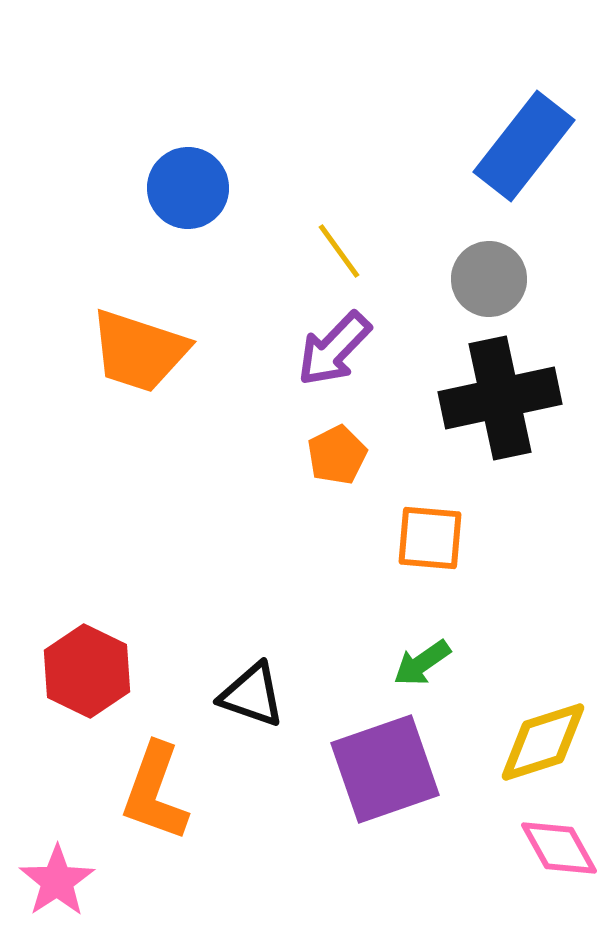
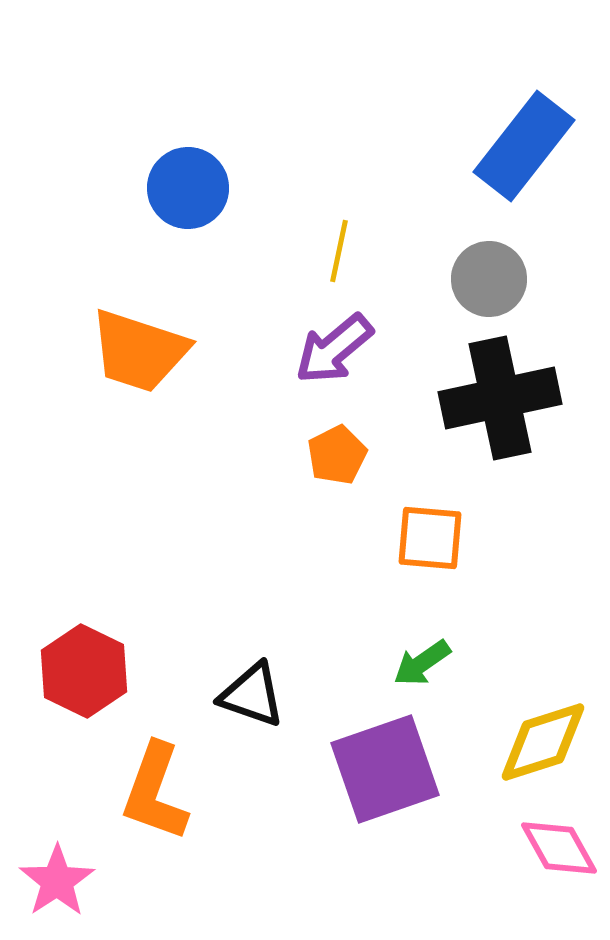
yellow line: rotated 48 degrees clockwise
purple arrow: rotated 6 degrees clockwise
red hexagon: moved 3 px left
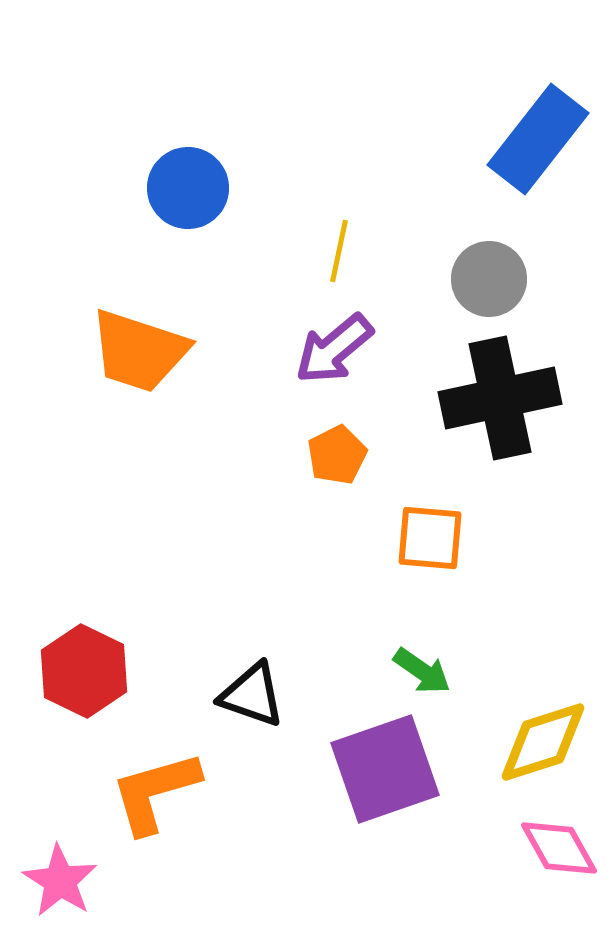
blue rectangle: moved 14 px right, 7 px up
green arrow: moved 8 px down; rotated 110 degrees counterclockwise
orange L-shape: rotated 54 degrees clockwise
pink star: moved 3 px right; rotated 6 degrees counterclockwise
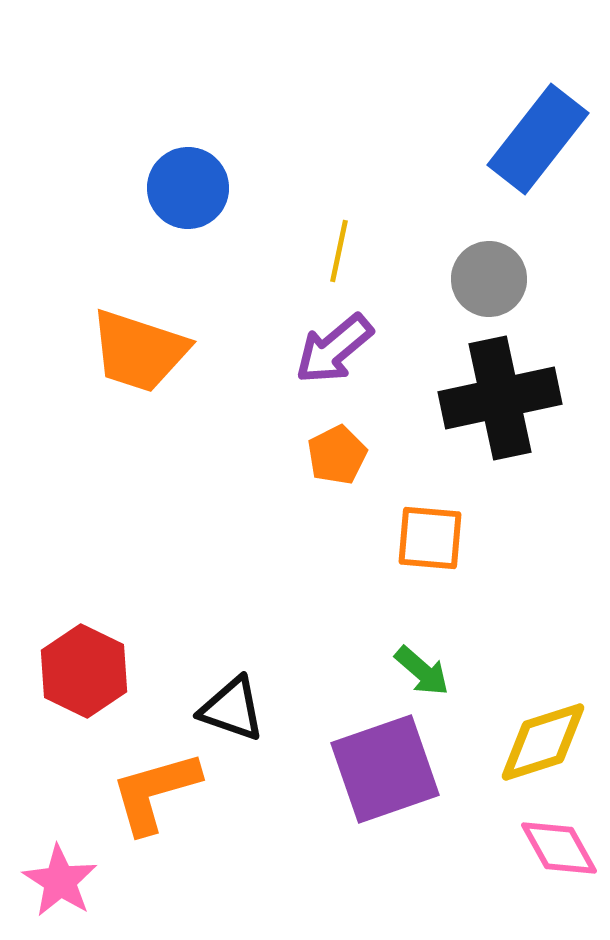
green arrow: rotated 6 degrees clockwise
black triangle: moved 20 px left, 14 px down
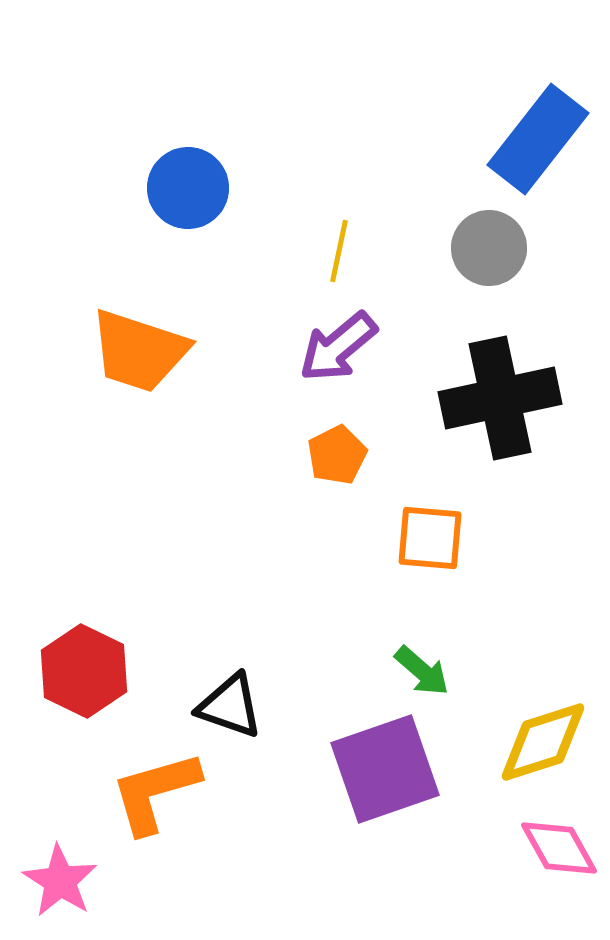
gray circle: moved 31 px up
purple arrow: moved 4 px right, 2 px up
black triangle: moved 2 px left, 3 px up
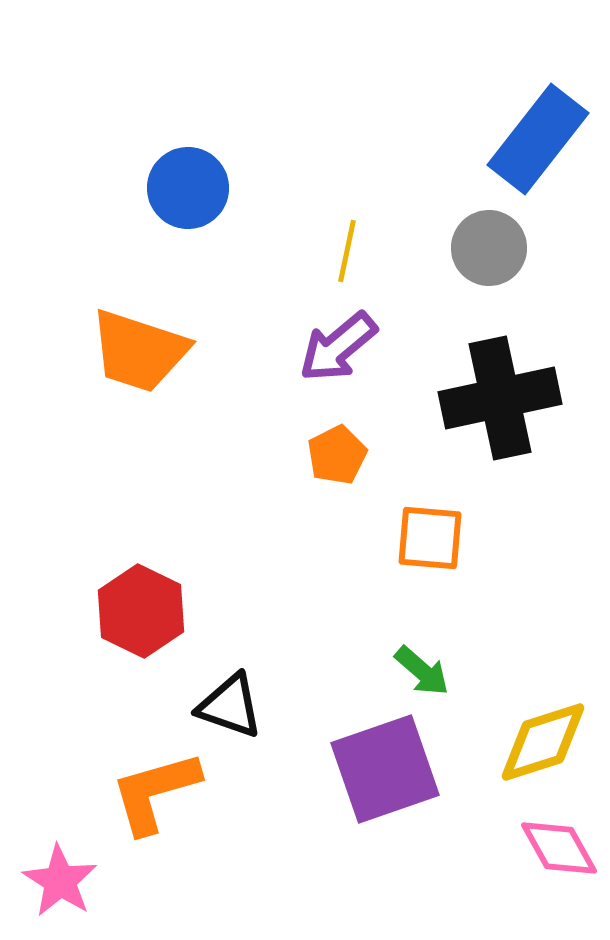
yellow line: moved 8 px right
red hexagon: moved 57 px right, 60 px up
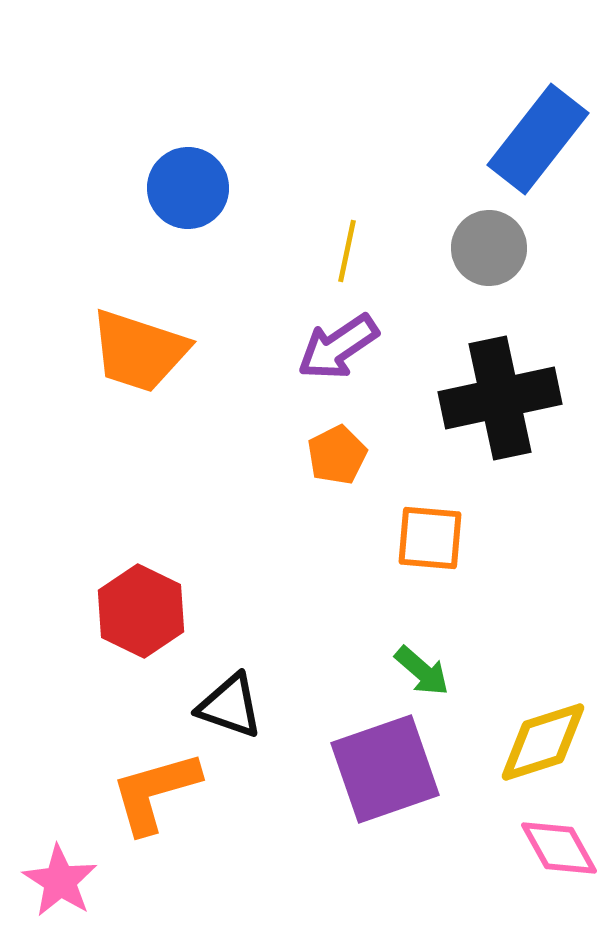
purple arrow: rotated 6 degrees clockwise
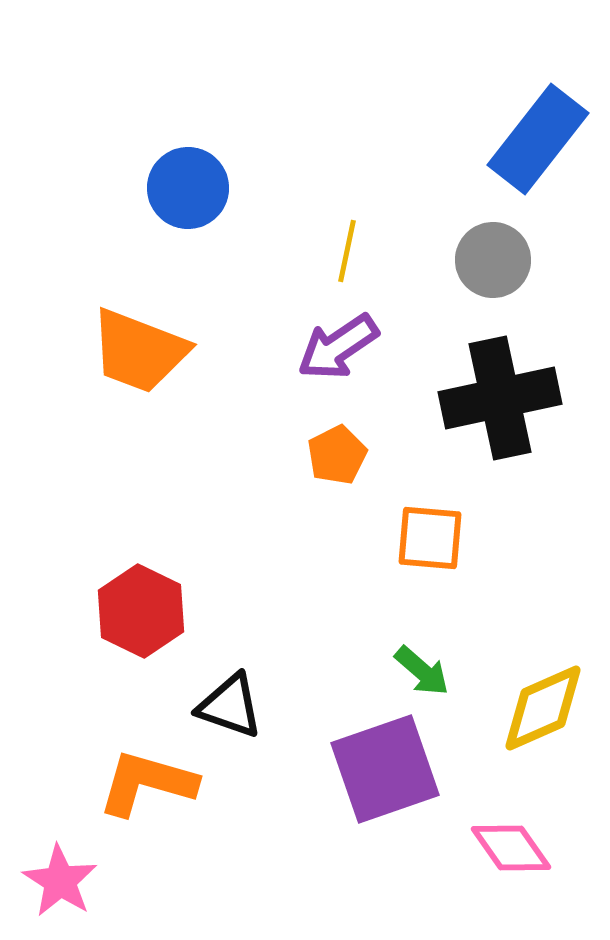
gray circle: moved 4 px right, 12 px down
orange trapezoid: rotated 3 degrees clockwise
yellow diamond: moved 34 px up; rotated 6 degrees counterclockwise
orange L-shape: moved 8 px left, 9 px up; rotated 32 degrees clockwise
pink diamond: moved 48 px left; rotated 6 degrees counterclockwise
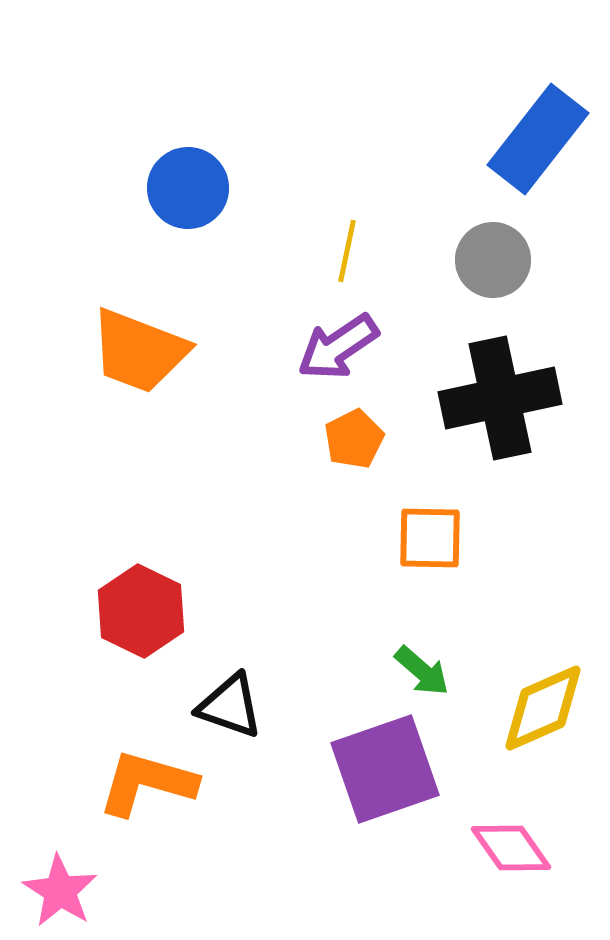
orange pentagon: moved 17 px right, 16 px up
orange square: rotated 4 degrees counterclockwise
pink star: moved 10 px down
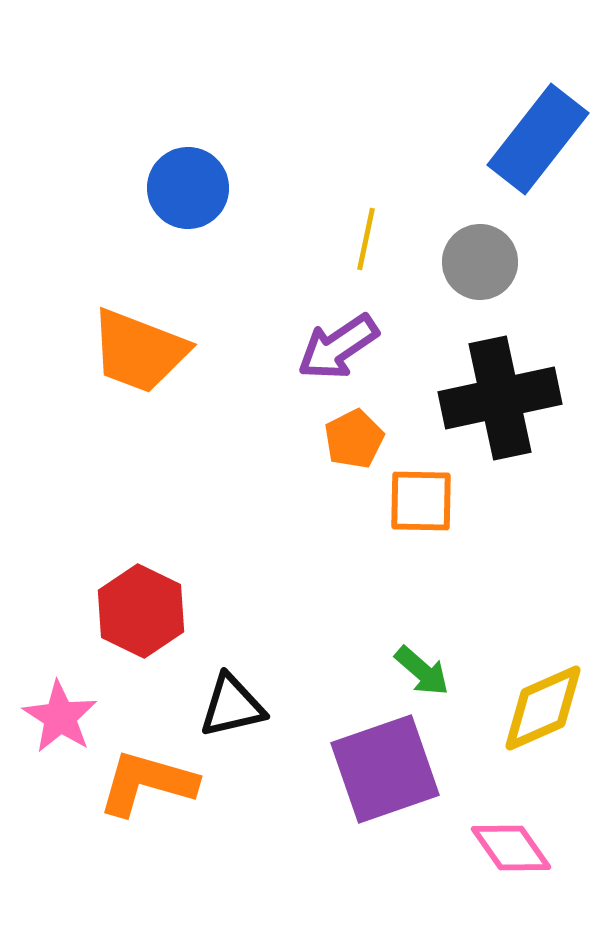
yellow line: moved 19 px right, 12 px up
gray circle: moved 13 px left, 2 px down
orange square: moved 9 px left, 37 px up
black triangle: moved 2 px right; rotated 32 degrees counterclockwise
pink star: moved 174 px up
